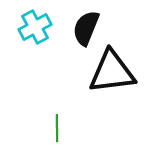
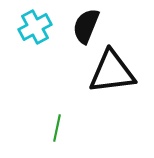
black semicircle: moved 2 px up
green line: rotated 12 degrees clockwise
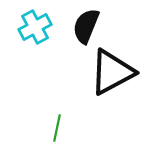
black triangle: rotated 21 degrees counterclockwise
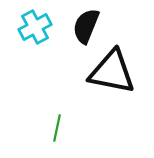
black triangle: rotated 39 degrees clockwise
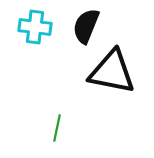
cyan cross: rotated 36 degrees clockwise
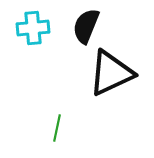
cyan cross: moved 2 px left, 1 px down; rotated 12 degrees counterclockwise
black triangle: moved 1 px left, 1 px down; rotated 36 degrees counterclockwise
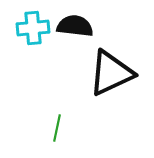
black semicircle: moved 11 px left; rotated 75 degrees clockwise
